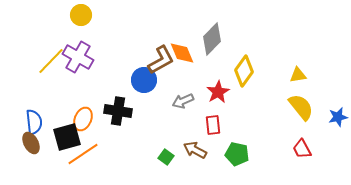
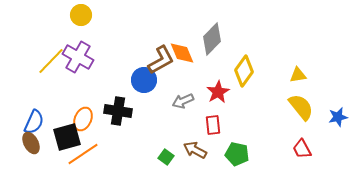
blue semicircle: rotated 30 degrees clockwise
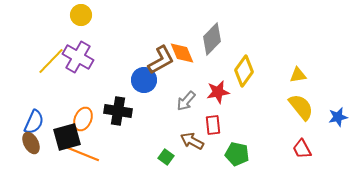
red star: rotated 20 degrees clockwise
gray arrow: moved 3 px right; rotated 25 degrees counterclockwise
brown arrow: moved 3 px left, 9 px up
orange line: rotated 56 degrees clockwise
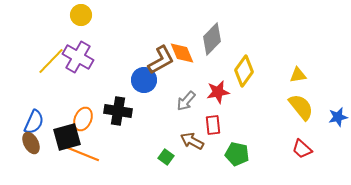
red trapezoid: rotated 20 degrees counterclockwise
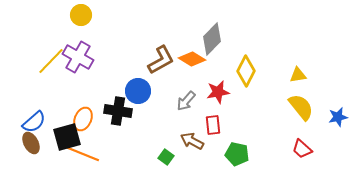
orange diamond: moved 10 px right, 6 px down; rotated 36 degrees counterclockwise
yellow diamond: moved 2 px right; rotated 8 degrees counterclockwise
blue circle: moved 6 px left, 11 px down
blue semicircle: rotated 25 degrees clockwise
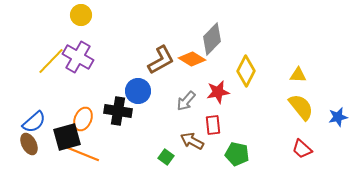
yellow triangle: rotated 12 degrees clockwise
brown ellipse: moved 2 px left, 1 px down
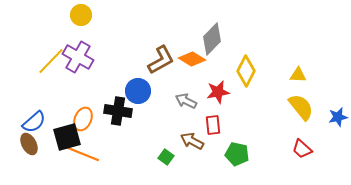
gray arrow: rotated 75 degrees clockwise
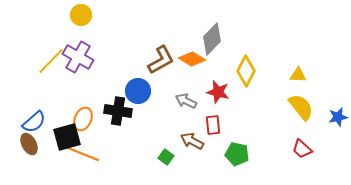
red star: rotated 25 degrees clockwise
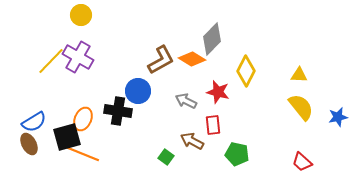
yellow triangle: moved 1 px right
blue semicircle: rotated 10 degrees clockwise
red trapezoid: moved 13 px down
